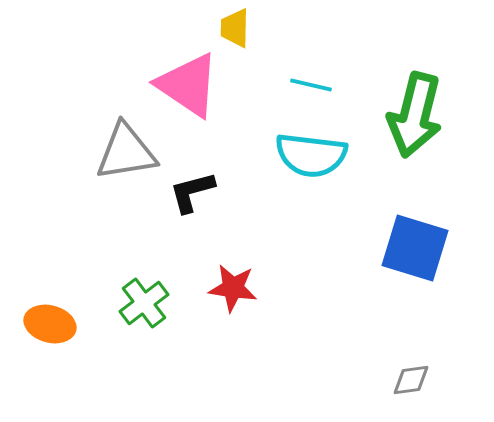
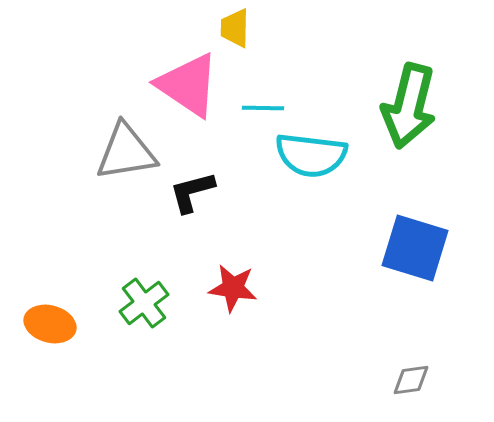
cyan line: moved 48 px left, 23 px down; rotated 12 degrees counterclockwise
green arrow: moved 6 px left, 9 px up
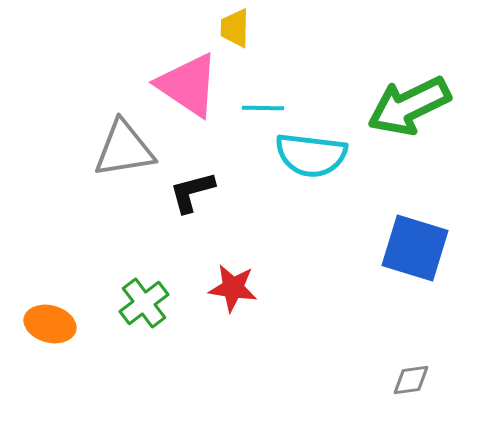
green arrow: rotated 50 degrees clockwise
gray triangle: moved 2 px left, 3 px up
